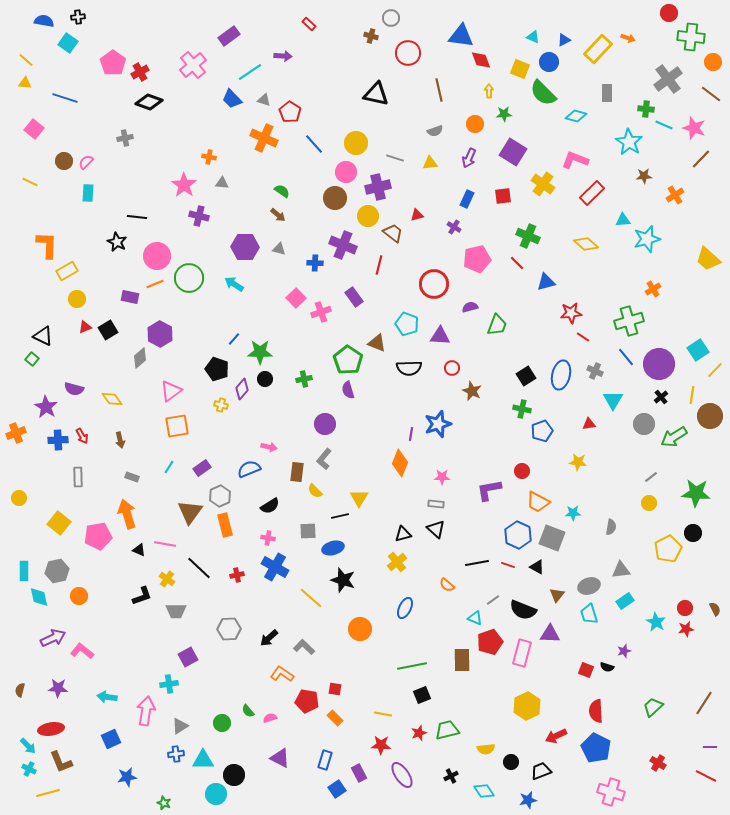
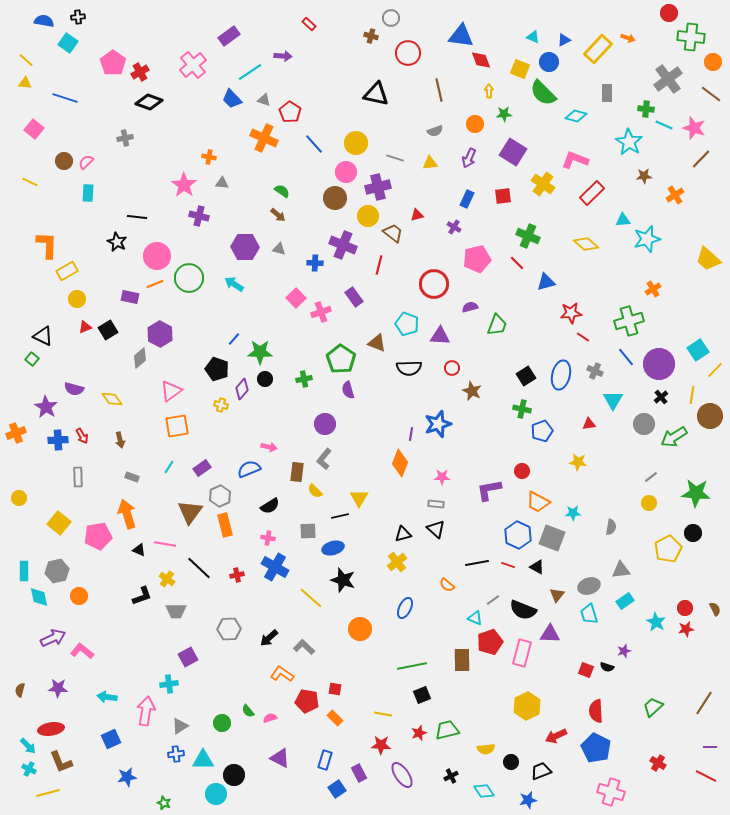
green pentagon at (348, 360): moved 7 px left, 1 px up
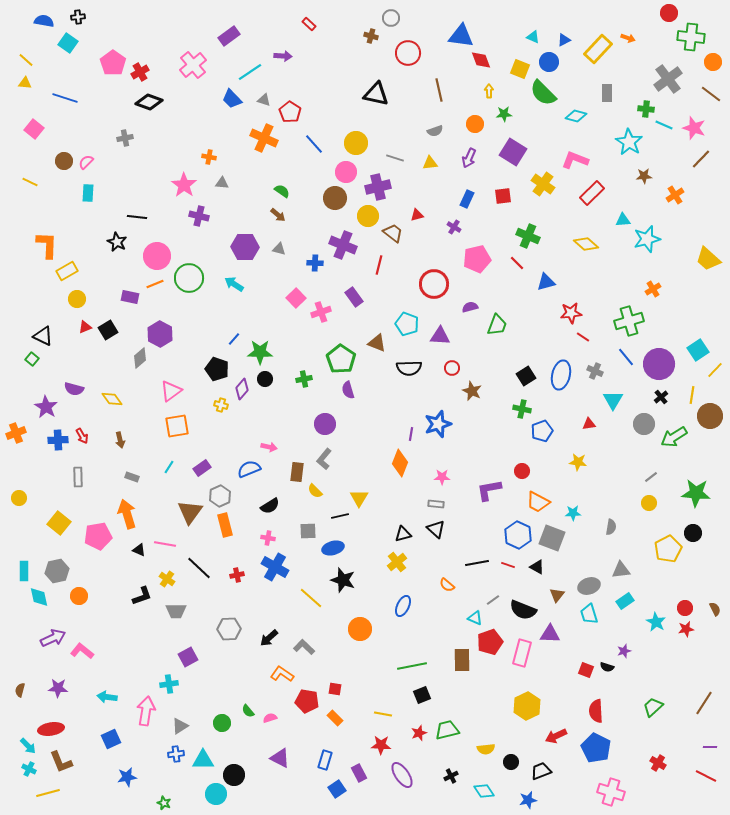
blue ellipse at (405, 608): moved 2 px left, 2 px up
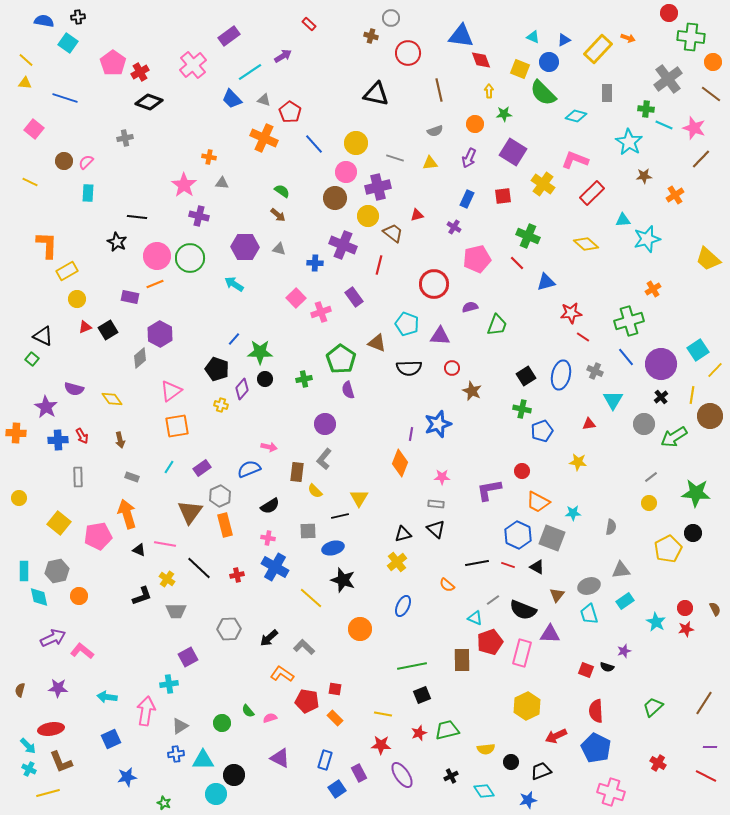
purple arrow at (283, 56): rotated 36 degrees counterclockwise
green circle at (189, 278): moved 1 px right, 20 px up
purple circle at (659, 364): moved 2 px right
orange cross at (16, 433): rotated 24 degrees clockwise
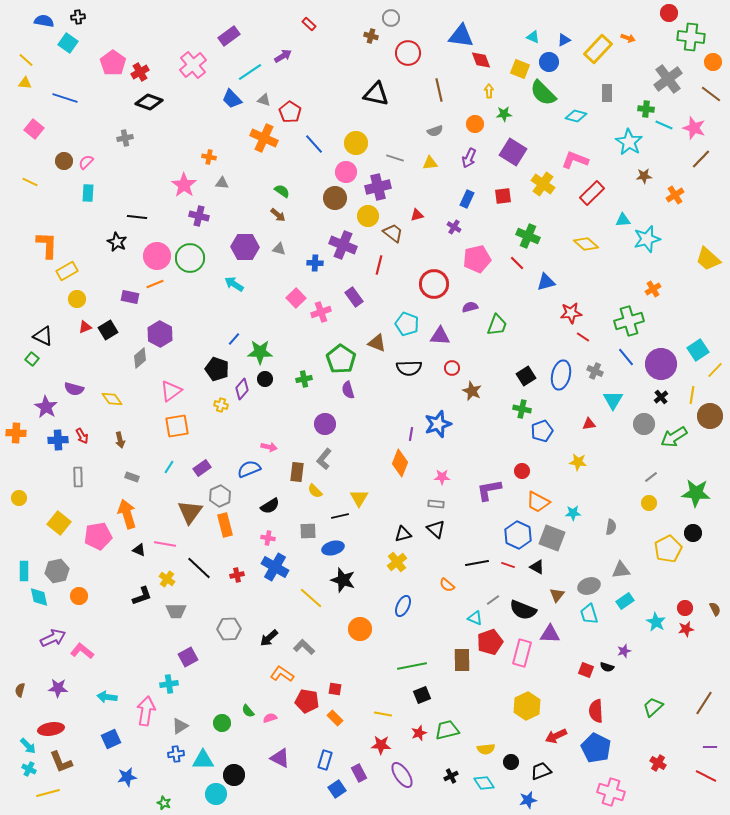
cyan diamond at (484, 791): moved 8 px up
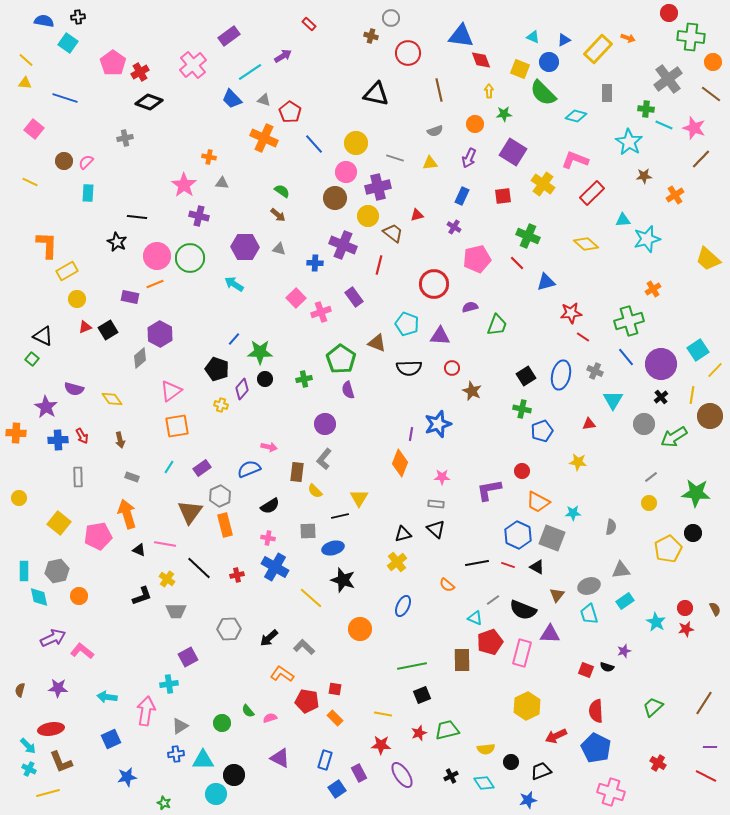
blue rectangle at (467, 199): moved 5 px left, 3 px up
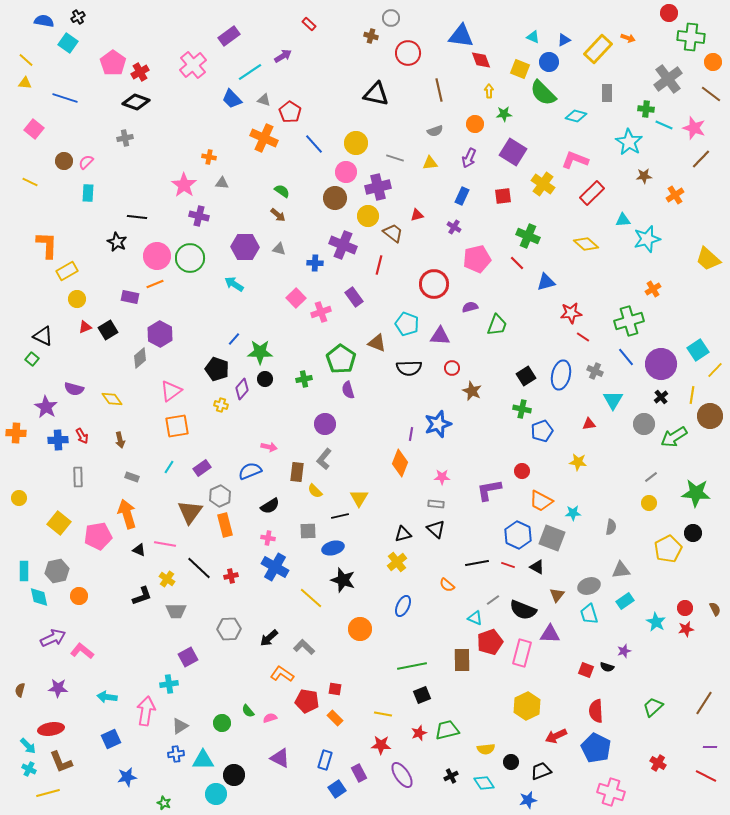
black cross at (78, 17): rotated 24 degrees counterclockwise
black diamond at (149, 102): moved 13 px left
blue semicircle at (249, 469): moved 1 px right, 2 px down
orange trapezoid at (538, 502): moved 3 px right, 1 px up
red cross at (237, 575): moved 6 px left, 1 px down
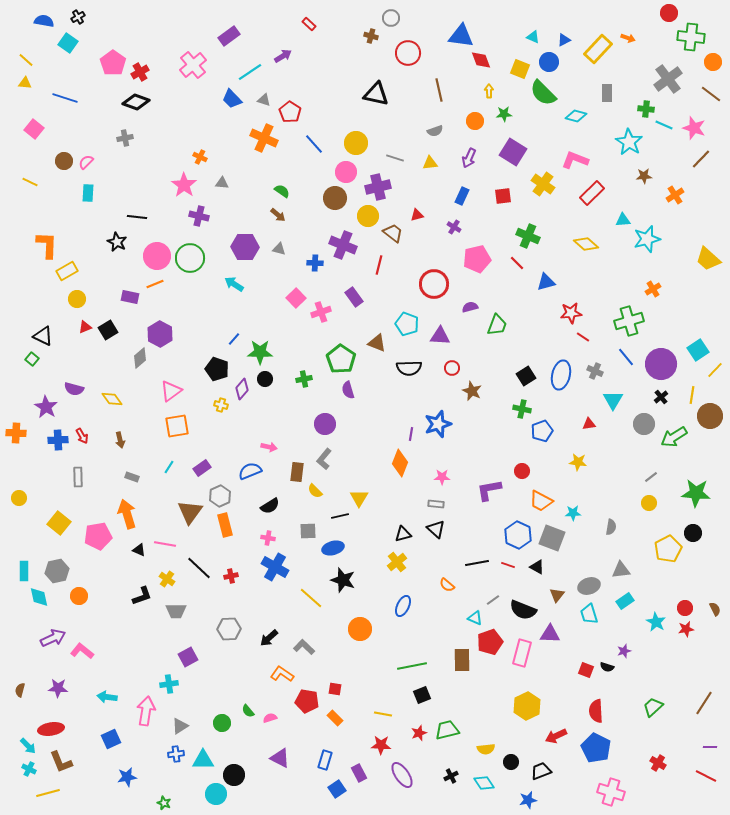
orange circle at (475, 124): moved 3 px up
orange cross at (209, 157): moved 9 px left; rotated 16 degrees clockwise
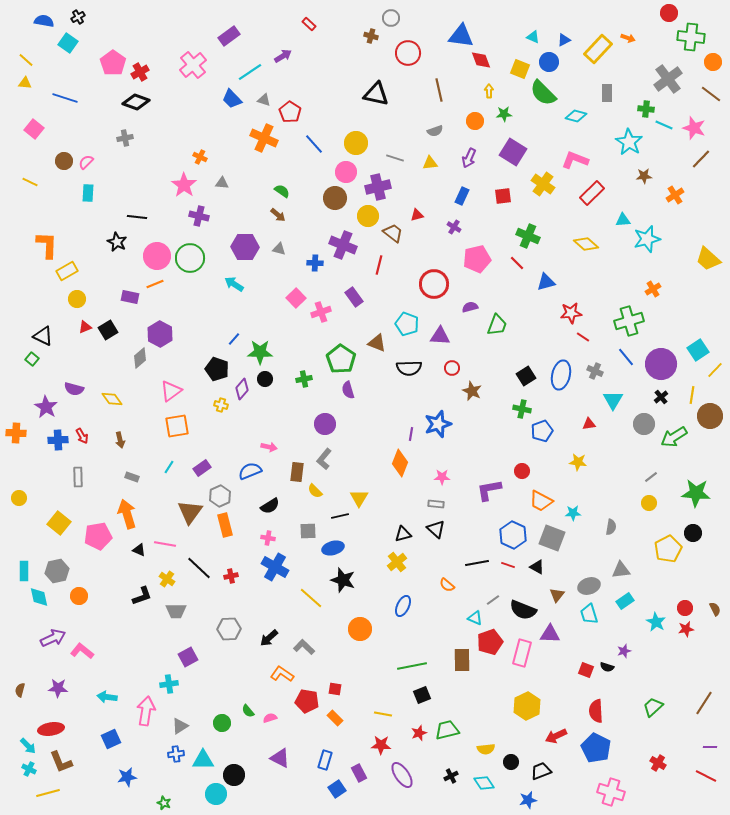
blue hexagon at (518, 535): moved 5 px left
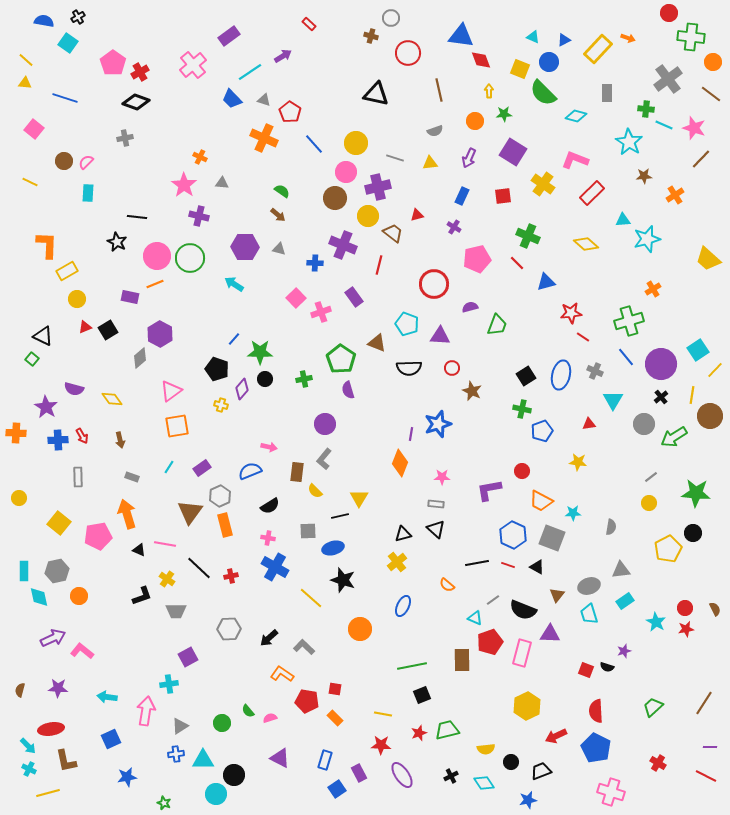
brown L-shape at (61, 762): moved 5 px right, 1 px up; rotated 10 degrees clockwise
